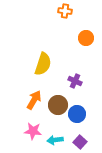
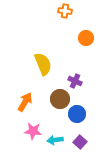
yellow semicircle: rotated 40 degrees counterclockwise
orange arrow: moved 9 px left, 2 px down
brown circle: moved 2 px right, 6 px up
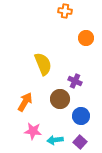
blue circle: moved 4 px right, 2 px down
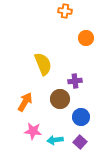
purple cross: rotated 32 degrees counterclockwise
blue circle: moved 1 px down
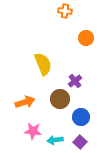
purple cross: rotated 32 degrees counterclockwise
orange arrow: rotated 42 degrees clockwise
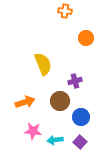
purple cross: rotated 24 degrees clockwise
brown circle: moved 2 px down
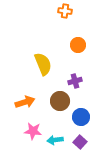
orange circle: moved 8 px left, 7 px down
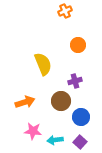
orange cross: rotated 32 degrees counterclockwise
brown circle: moved 1 px right
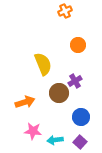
purple cross: rotated 16 degrees counterclockwise
brown circle: moved 2 px left, 8 px up
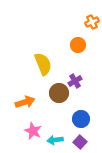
orange cross: moved 27 px right, 11 px down
blue circle: moved 2 px down
pink star: rotated 18 degrees clockwise
